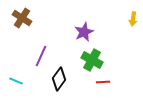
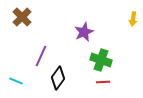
brown cross: moved 1 px up; rotated 12 degrees clockwise
green cross: moved 9 px right; rotated 10 degrees counterclockwise
black diamond: moved 1 px left, 1 px up
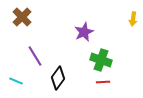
purple line: moved 6 px left; rotated 55 degrees counterclockwise
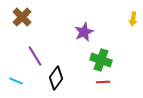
black diamond: moved 2 px left
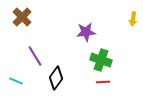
purple star: moved 2 px right; rotated 18 degrees clockwise
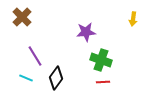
cyan line: moved 10 px right, 3 px up
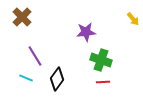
yellow arrow: rotated 48 degrees counterclockwise
black diamond: moved 1 px right, 1 px down
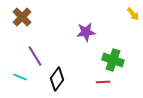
yellow arrow: moved 5 px up
green cross: moved 12 px right
cyan line: moved 6 px left, 1 px up
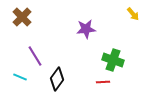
purple star: moved 3 px up
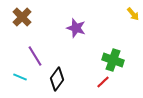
purple star: moved 10 px left, 1 px up; rotated 24 degrees clockwise
red line: rotated 40 degrees counterclockwise
